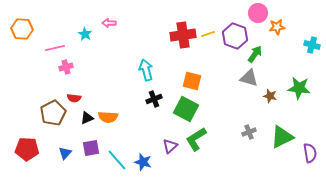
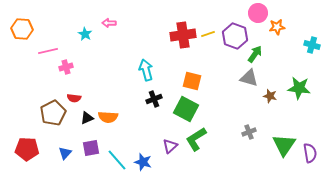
pink line: moved 7 px left, 3 px down
green triangle: moved 2 px right, 8 px down; rotated 30 degrees counterclockwise
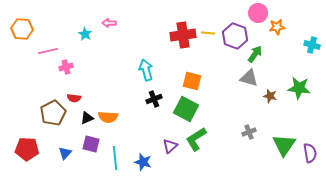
yellow line: moved 1 px up; rotated 24 degrees clockwise
purple square: moved 4 px up; rotated 24 degrees clockwise
cyan line: moved 2 px left, 2 px up; rotated 35 degrees clockwise
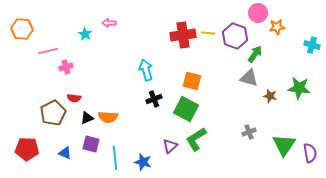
blue triangle: rotated 48 degrees counterclockwise
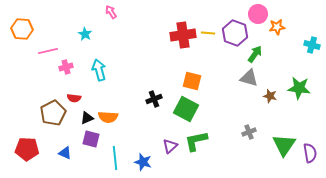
pink circle: moved 1 px down
pink arrow: moved 2 px right, 11 px up; rotated 56 degrees clockwise
purple hexagon: moved 3 px up
cyan arrow: moved 47 px left
green L-shape: moved 2 px down; rotated 20 degrees clockwise
purple square: moved 5 px up
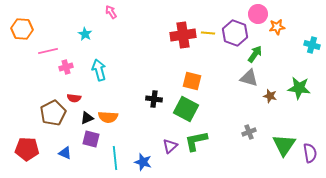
black cross: rotated 28 degrees clockwise
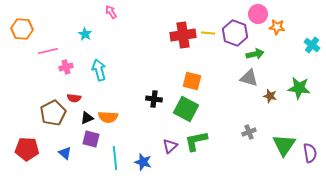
orange star: rotated 14 degrees clockwise
cyan cross: rotated 21 degrees clockwise
green arrow: rotated 42 degrees clockwise
blue triangle: rotated 16 degrees clockwise
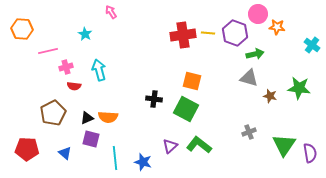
red semicircle: moved 12 px up
green L-shape: moved 3 px right, 4 px down; rotated 50 degrees clockwise
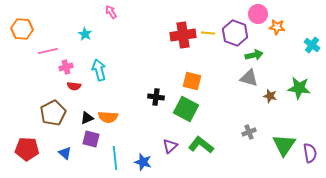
green arrow: moved 1 px left, 1 px down
black cross: moved 2 px right, 2 px up
green L-shape: moved 2 px right
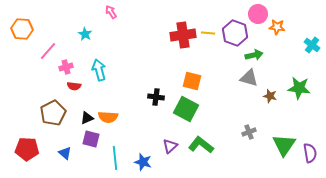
pink line: rotated 36 degrees counterclockwise
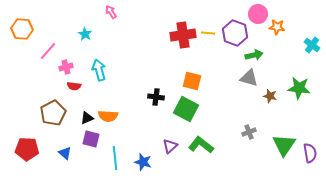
orange semicircle: moved 1 px up
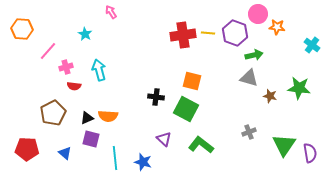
purple triangle: moved 6 px left, 7 px up; rotated 35 degrees counterclockwise
